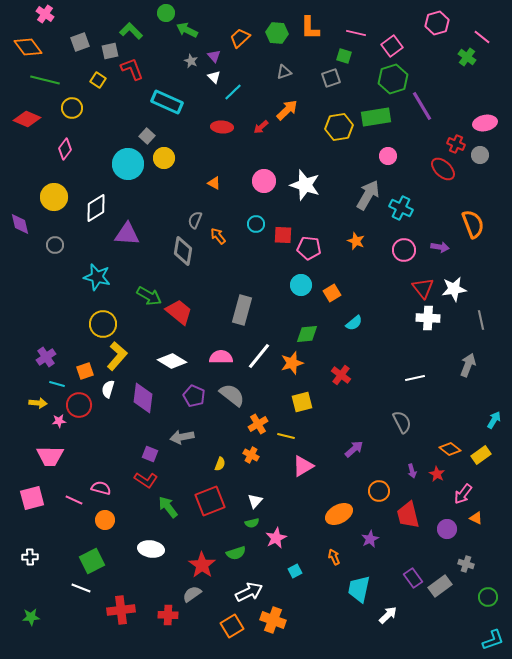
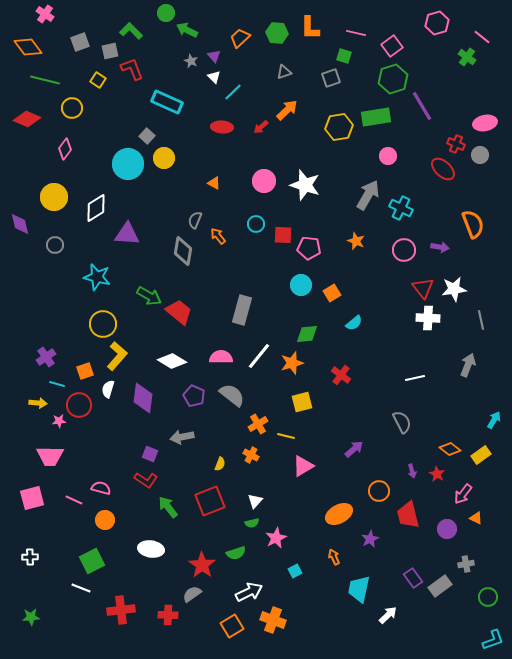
gray cross at (466, 564): rotated 28 degrees counterclockwise
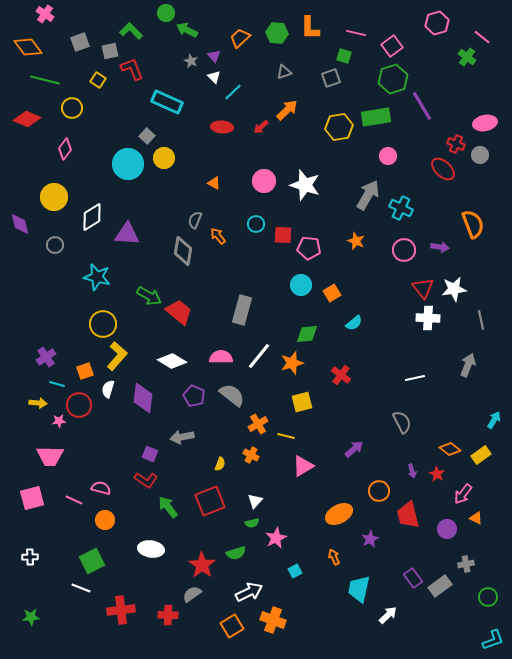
white diamond at (96, 208): moved 4 px left, 9 px down
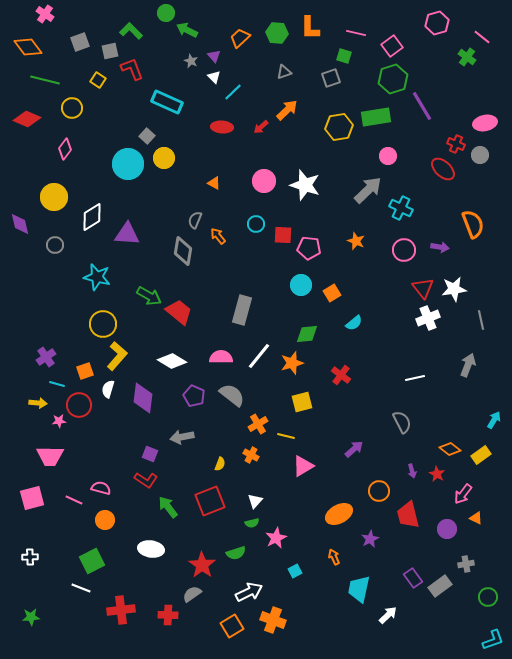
gray arrow at (368, 195): moved 5 px up; rotated 16 degrees clockwise
white cross at (428, 318): rotated 25 degrees counterclockwise
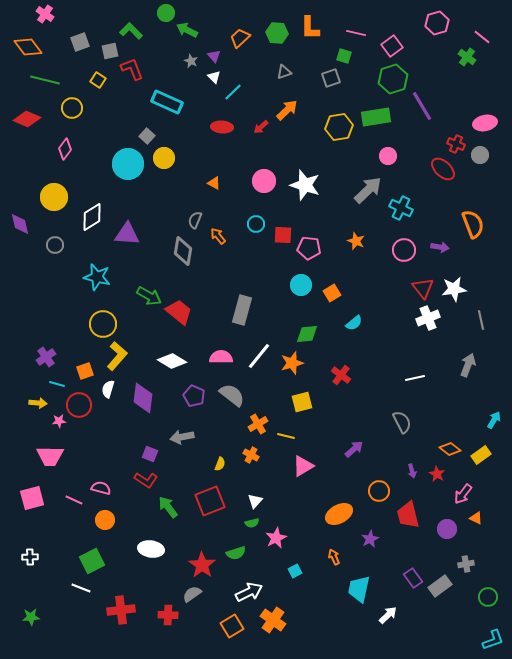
orange cross at (273, 620): rotated 15 degrees clockwise
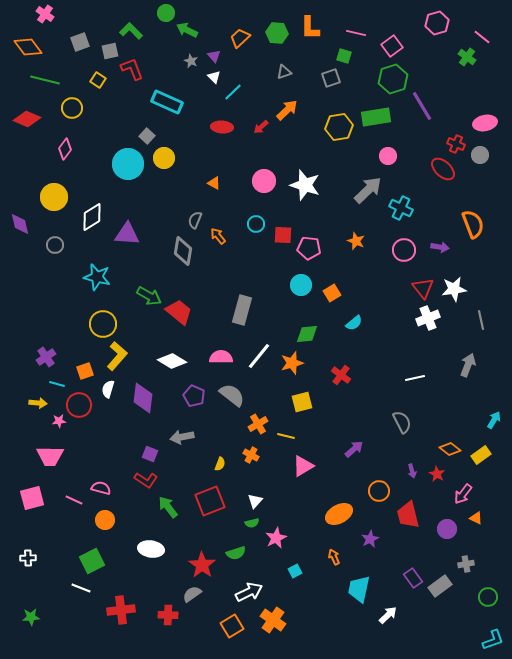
white cross at (30, 557): moved 2 px left, 1 px down
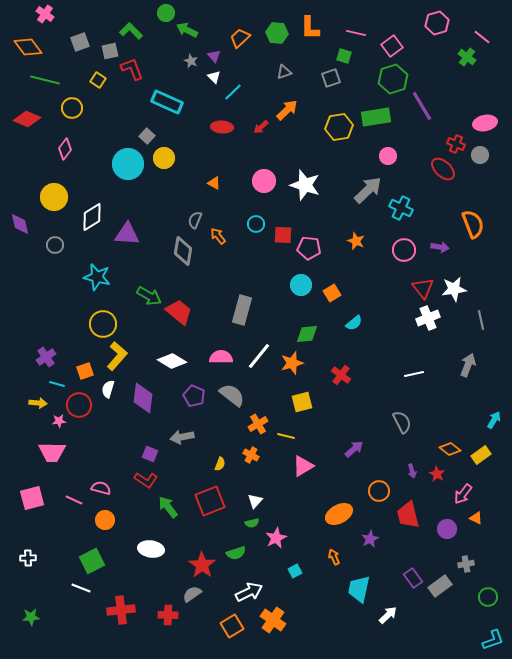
white line at (415, 378): moved 1 px left, 4 px up
pink trapezoid at (50, 456): moved 2 px right, 4 px up
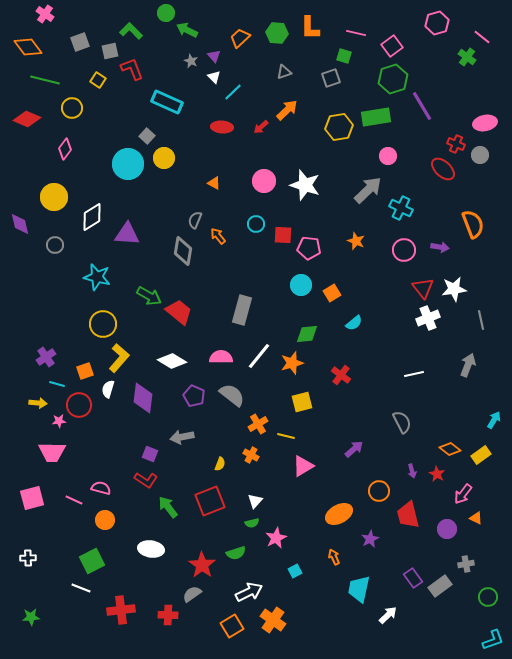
yellow L-shape at (117, 356): moved 2 px right, 2 px down
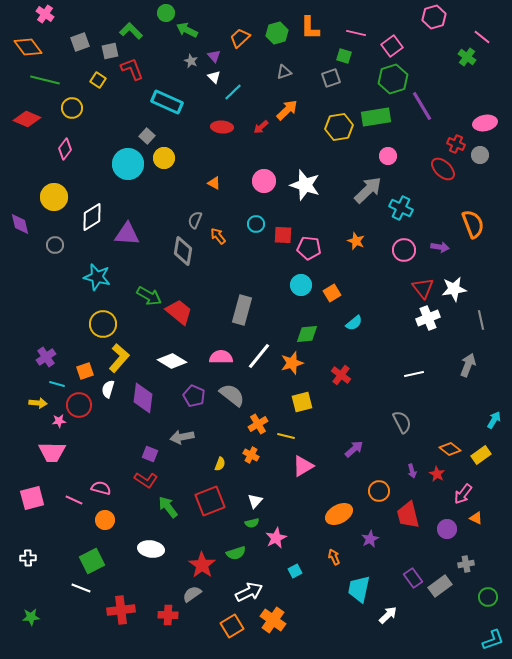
pink hexagon at (437, 23): moved 3 px left, 6 px up
green hexagon at (277, 33): rotated 20 degrees counterclockwise
